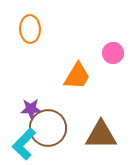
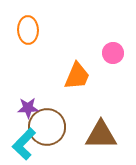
orange ellipse: moved 2 px left, 1 px down
orange trapezoid: rotated 8 degrees counterclockwise
purple star: moved 3 px left, 1 px up
brown circle: moved 1 px left, 1 px up
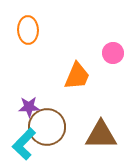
purple star: moved 1 px right, 1 px up
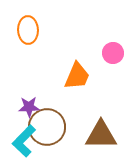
cyan L-shape: moved 3 px up
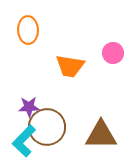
orange trapezoid: moved 7 px left, 10 px up; rotated 76 degrees clockwise
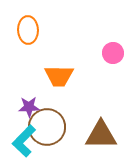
orange trapezoid: moved 11 px left, 10 px down; rotated 8 degrees counterclockwise
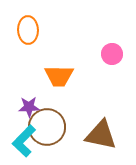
pink circle: moved 1 px left, 1 px down
brown triangle: rotated 12 degrees clockwise
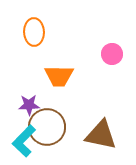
orange ellipse: moved 6 px right, 2 px down
purple star: moved 2 px up
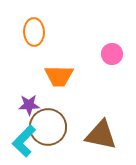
brown circle: moved 1 px right
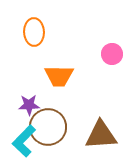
brown triangle: rotated 16 degrees counterclockwise
